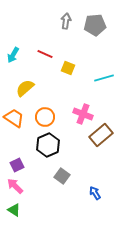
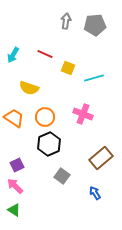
cyan line: moved 10 px left
yellow semicircle: moved 4 px right; rotated 120 degrees counterclockwise
brown rectangle: moved 23 px down
black hexagon: moved 1 px right, 1 px up
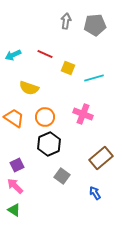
cyan arrow: rotated 35 degrees clockwise
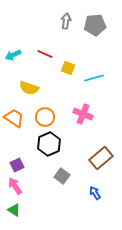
pink arrow: rotated 12 degrees clockwise
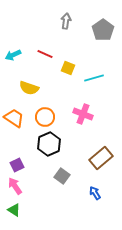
gray pentagon: moved 8 px right, 5 px down; rotated 30 degrees counterclockwise
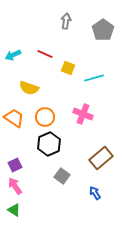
purple square: moved 2 px left
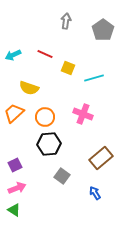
orange trapezoid: moved 5 px up; rotated 75 degrees counterclockwise
black hexagon: rotated 20 degrees clockwise
pink arrow: moved 2 px right, 2 px down; rotated 102 degrees clockwise
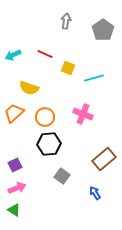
brown rectangle: moved 3 px right, 1 px down
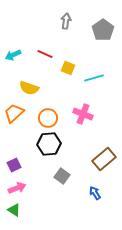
orange circle: moved 3 px right, 1 px down
purple square: moved 1 px left
